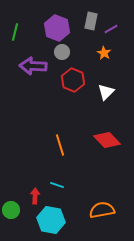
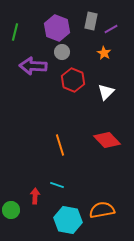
cyan hexagon: moved 17 px right
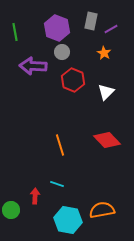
green line: rotated 24 degrees counterclockwise
cyan line: moved 1 px up
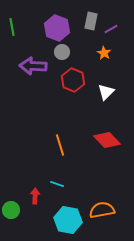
green line: moved 3 px left, 5 px up
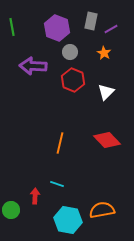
gray circle: moved 8 px right
orange line: moved 2 px up; rotated 30 degrees clockwise
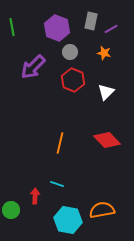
orange star: rotated 16 degrees counterclockwise
purple arrow: moved 1 px down; rotated 48 degrees counterclockwise
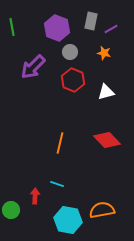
white triangle: rotated 30 degrees clockwise
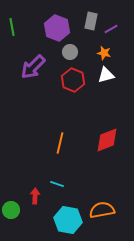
white triangle: moved 17 px up
red diamond: rotated 68 degrees counterclockwise
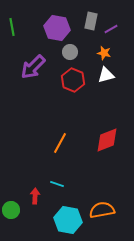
purple hexagon: rotated 10 degrees counterclockwise
orange line: rotated 15 degrees clockwise
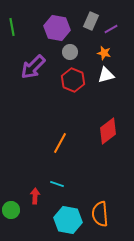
gray rectangle: rotated 12 degrees clockwise
red diamond: moved 1 px right, 9 px up; rotated 16 degrees counterclockwise
orange semicircle: moved 2 px left, 4 px down; rotated 85 degrees counterclockwise
